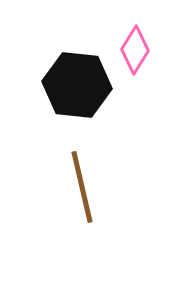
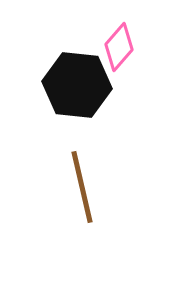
pink diamond: moved 16 px left, 3 px up; rotated 9 degrees clockwise
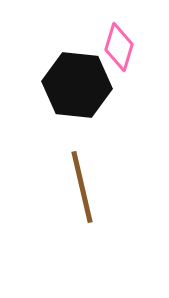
pink diamond: rotated 24 degrees counterclockwise
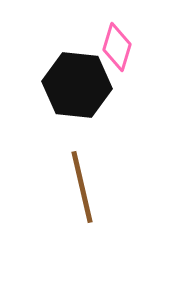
pink diamond: moved 2 px left
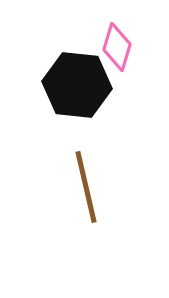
brown line: moved 4 px right
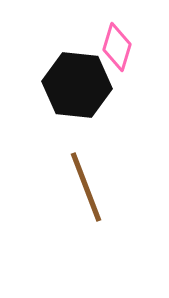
brown line: rotated 8 degrees counterclockwise
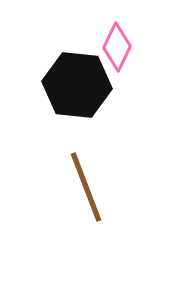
pink diamond: rotated 9 degrees clockwise
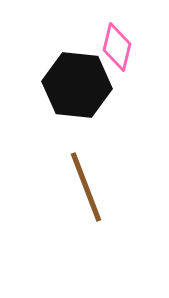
pink diamond: rotated 12 degrees counterclockwise
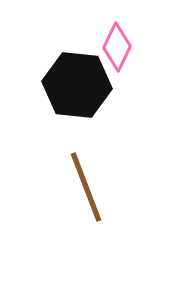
pink diamond: rotated 12 degrees clockwise
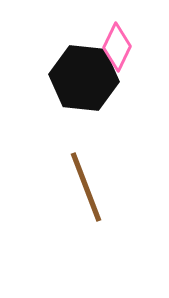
black hexagon: moved 7 px right, 7 px up
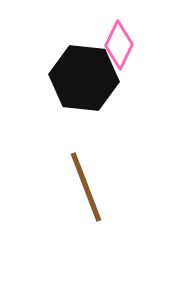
pink diamond: moved 2 px right, 2 px up
